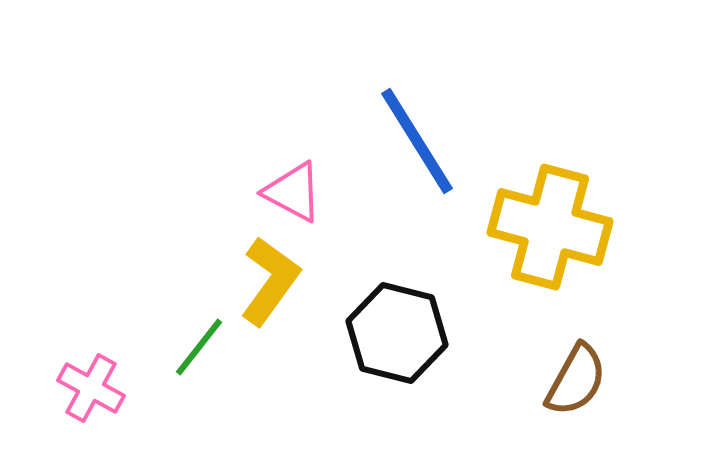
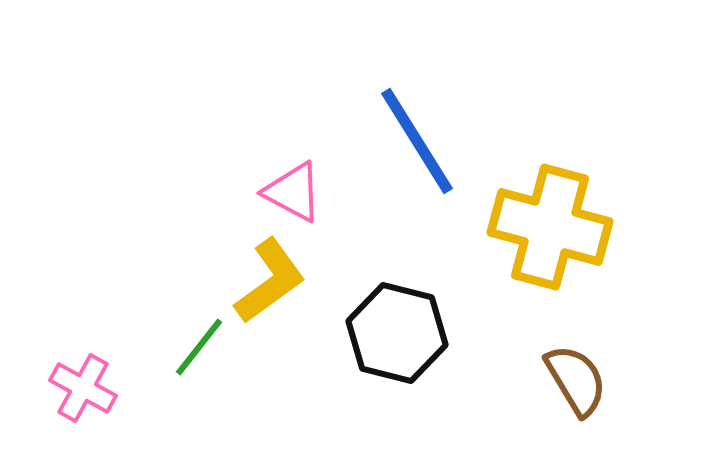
yellow L-shape: rotated 18 degrees clockwise
brown semicircle: rotated 60 degrees counterclockwise
pink cross: moved 8 px left
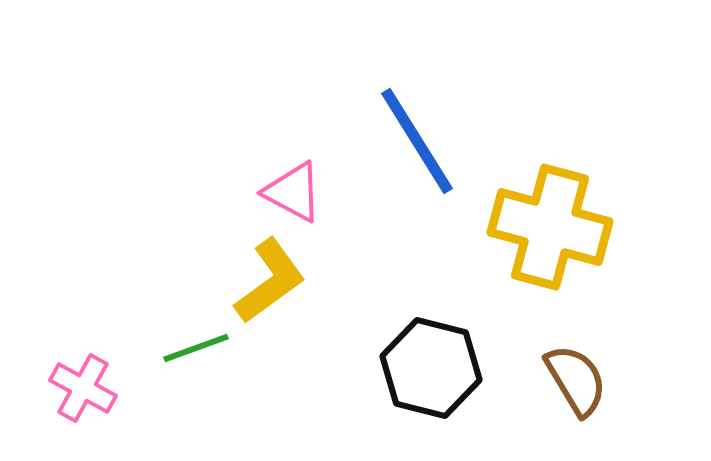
black hexagon: moved 34 px right, 35 px down
green line: moved 3 px left, 1 px down; rotated 32 degrees clockwise
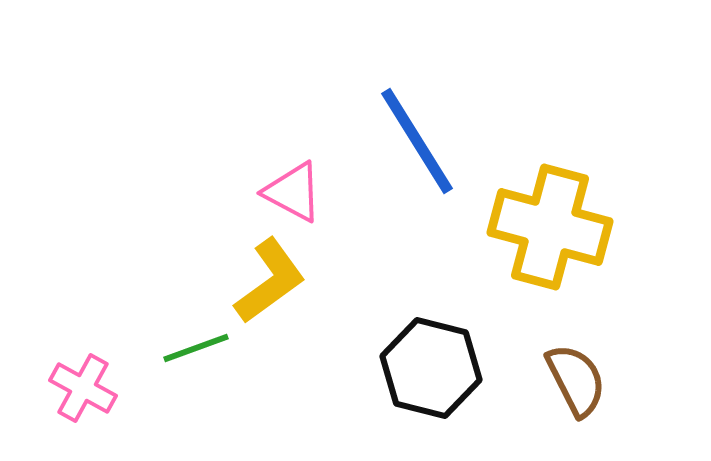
brown semicircle: rotated 4 degrees clockwise
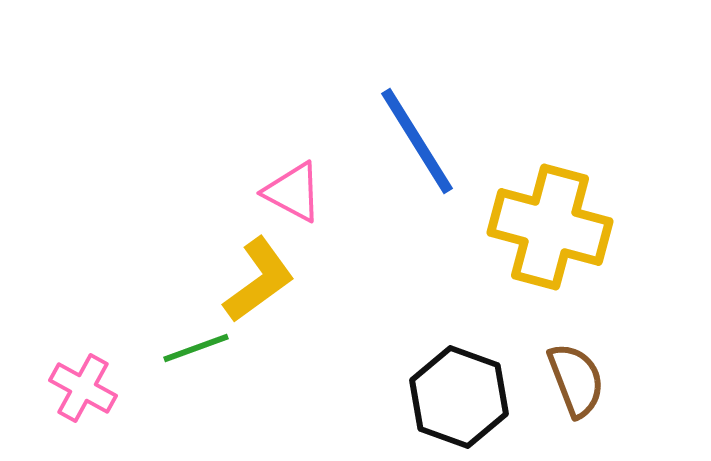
yellow L-shape: moved 11 px left, 1 px up
black hexagon: moved 28 px right, 29 px down; rotated 6 degrees clockwise
brown semicircle: rotated 6 degrees clockwise
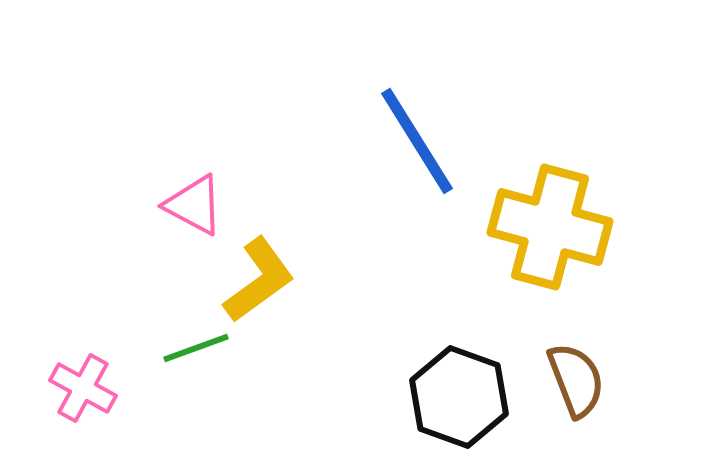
pink triangle: moved 99 px left, 13 px down
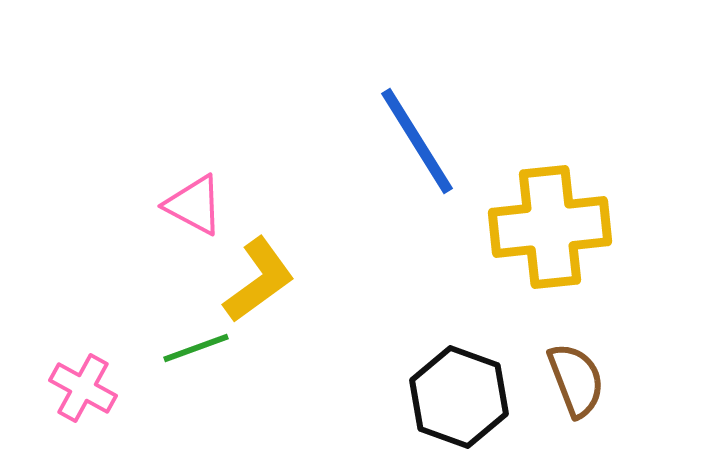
yellow cross: rotated 21 degrees counterclockwise
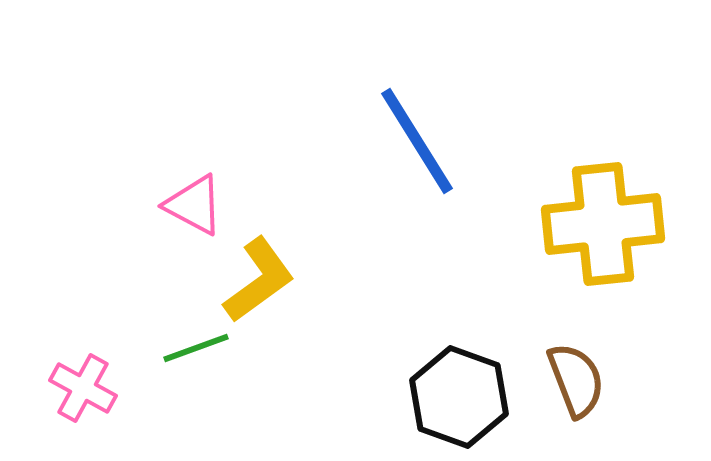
yellow cross: moved 53 px right, 3 px up
